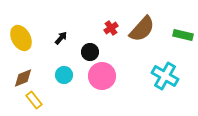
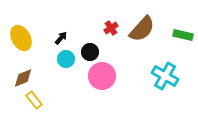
cyan circle: moved 2 px right, 16 px up
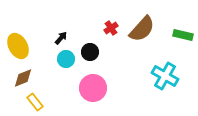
yellow ellipse: moved 3 px left, 8 px down
pink circle: moved 9 px left, 12 px down
yellow rectangle: moved 1 px right, 2 px down
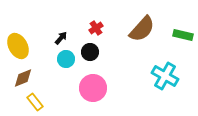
red cross: moved 15 px left
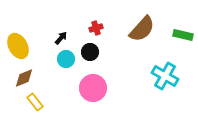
red cross: rotated 16 degrees clockwise
brown diamond: moved 1 px right
